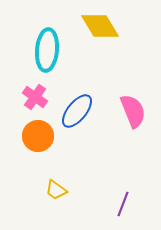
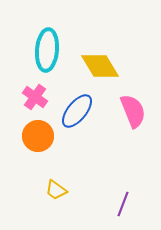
yellow diamond: moved 40 px down
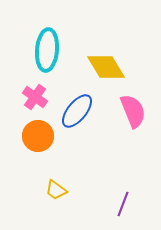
yellow diamond: moved 6 px right, 1 px down
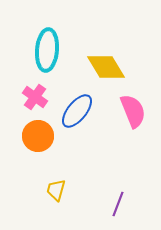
yellow trapezoid: rotated 70 degrees clockwise
purple line: moved 5 px left
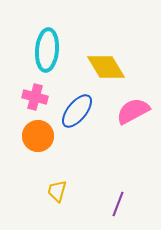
pink cross: rotated 20 degrees counterclockwise
pink semicircle: rotated 96 degrees counterclockwise
yellow trapezoid: moved 1 px right, 1 px down
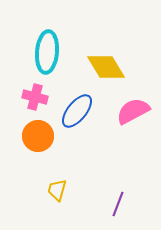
cyan ellipse: moved 2 px down
yellow trapezoid: moved 1 px up
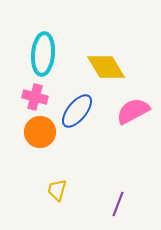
cyan ellipse: moved 4 px left, 2 px down
orange circle: moved 2 px right, 4 px up
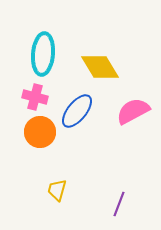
yellow diamond: moved 6 px left
purple line: moved 1 px right
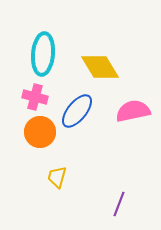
pink semicircle: rotated 16 degrees clockwise
yellow trapezoid: moved 13 px up
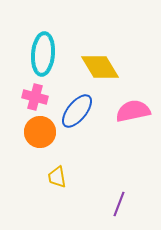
yellow trapezoid: rotated 25 degrees counterclockwise
